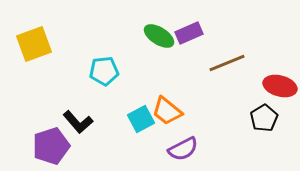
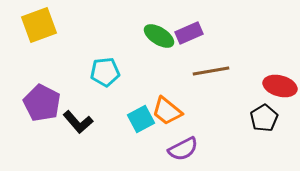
yellow square: moved 5 px right, 19 px up
brown line: moved 16 px left, 8 px down; rotated 12 degrees clockwise
cyan pentagon: moved 1 px right, 1 px down
purple pentagon: moved 9 px left, 43 px up; rotated 27 degrees counterclockwise
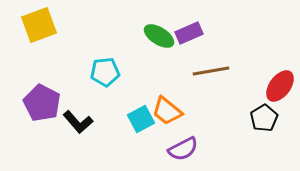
red ellipse: rotated 68 degrees counterclockwise
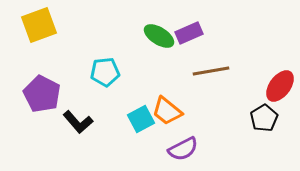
purple pentagon: moved 9 px up
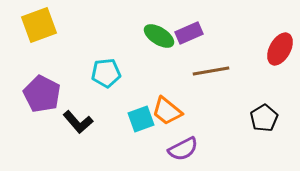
cyan pentagon: moved 1 px right, 1 px down
red ellipse: moved 37 px up; rotated 8 degrees counterclockwise
cyan square: rotated 8 degrees clockwise
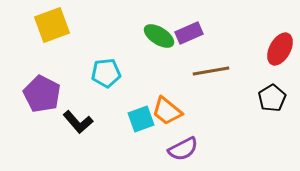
yellow square: moved 13 px right
black pentagon: moved 8 px right, 20 px up
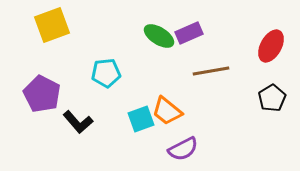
red ellipse: moved 9 px left, 3 px up
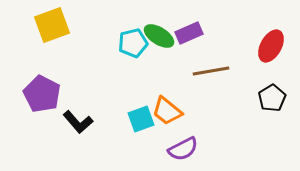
cyan pentagon: moved 27 px right, 30 px up; rotated 8 degrees counterclockwise
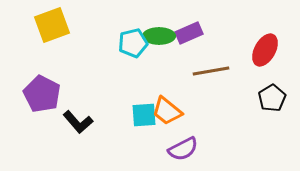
green ellipse: rotated 32 degrees counterclockwise
red ellipse: moved 6 px left, 4 px down
cyan square: moved 3 px right, 4 px up; rotated 16 degrees clockwise
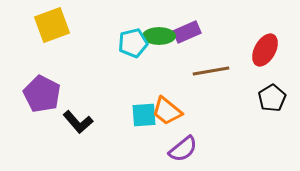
purple rectangle: moved 2 px left, 1 px up
purple semicircle: rotated 12 degrees counterclockwise
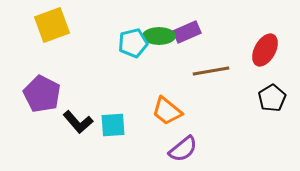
cyan square: moved 31 px left, 10 px down
